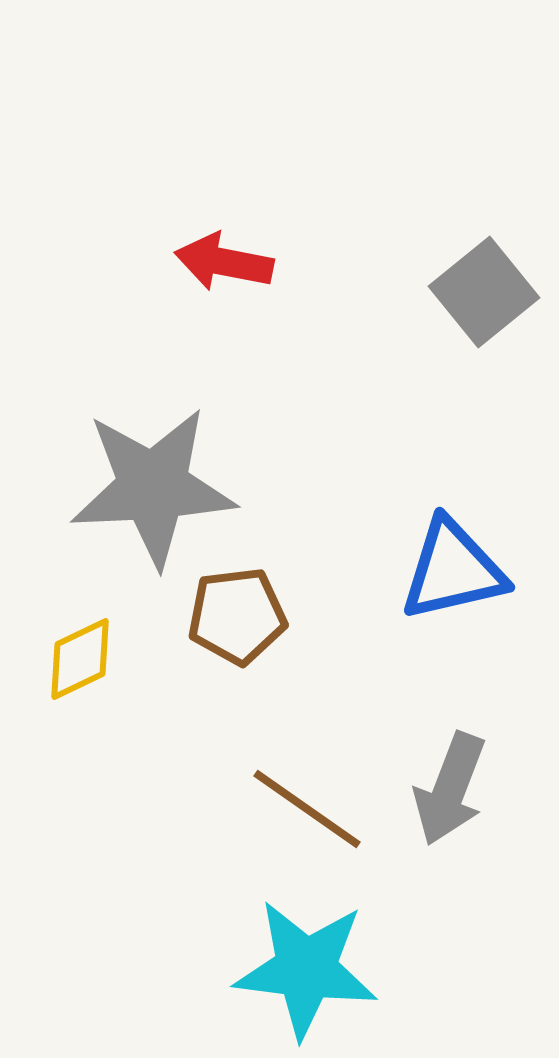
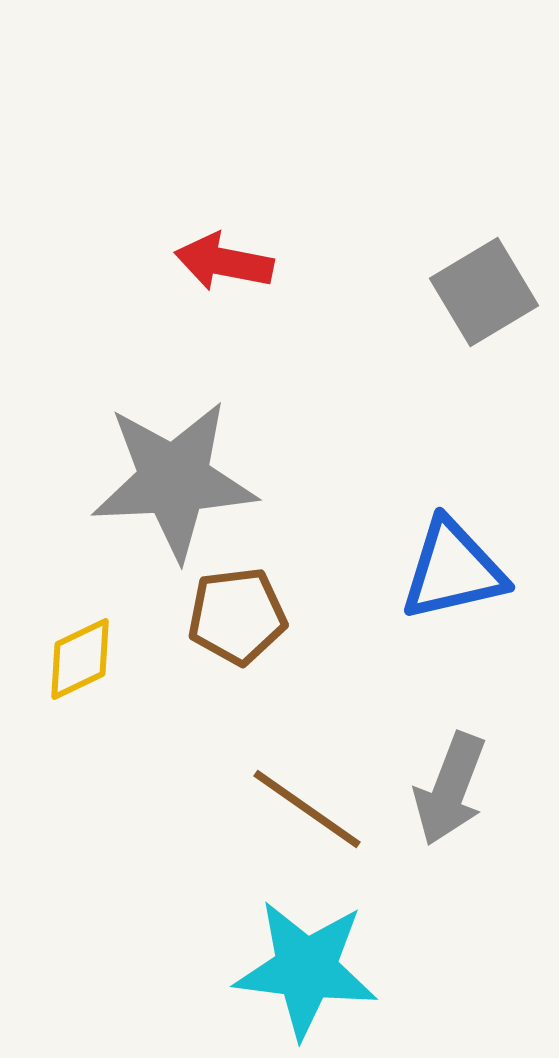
gray square: rotated 8 degrees clockwise
gray star: moved 21 px right, 7 px up
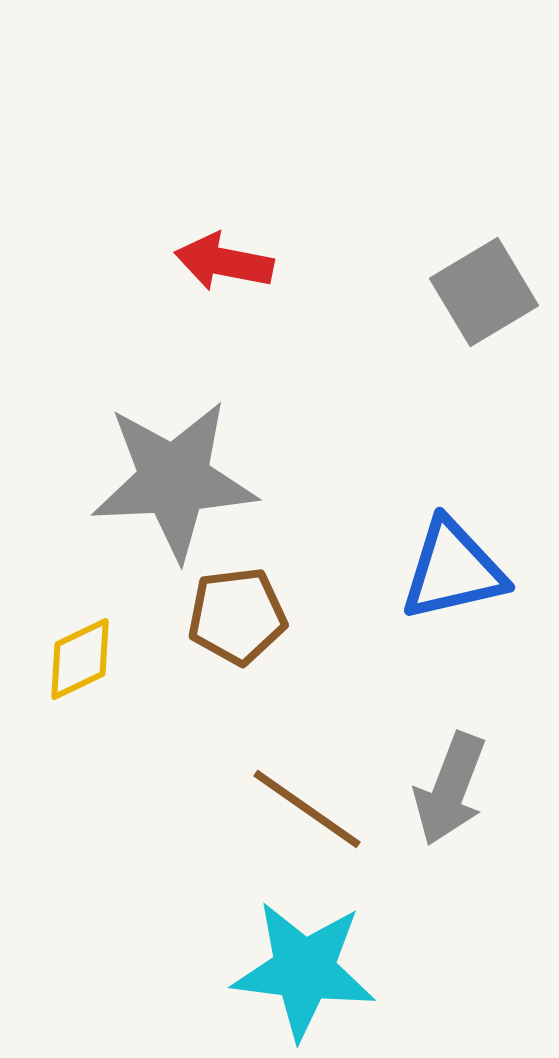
cyan star: moved 2 px left, 1 px down
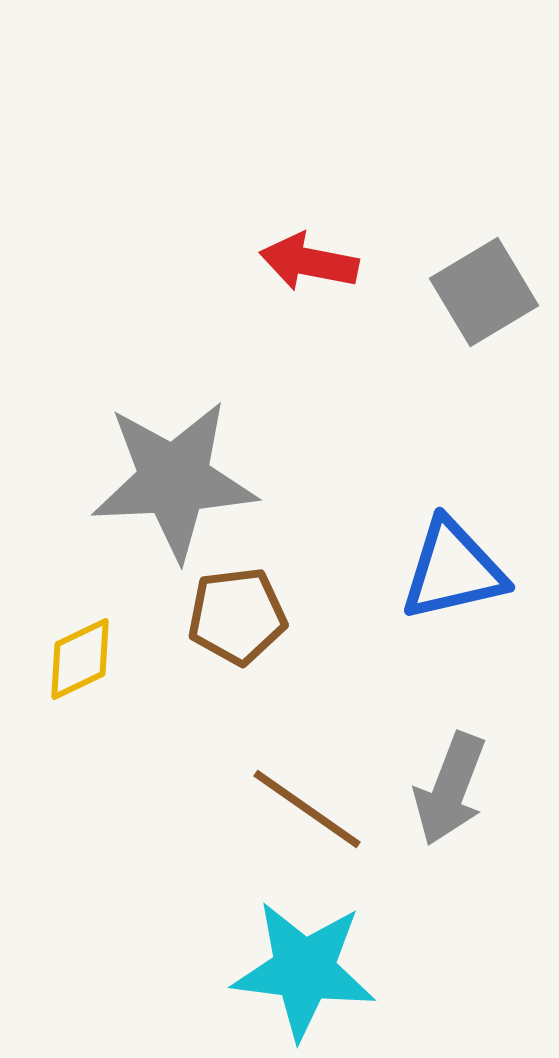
red arrow: moved 85 px right
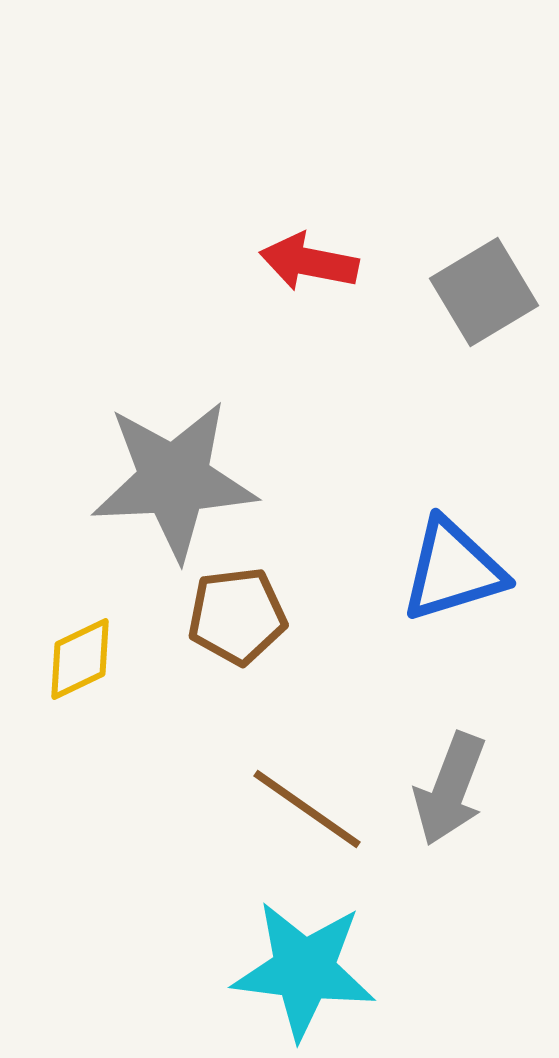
blue triangle: rotated 4 degrees counterclockwise
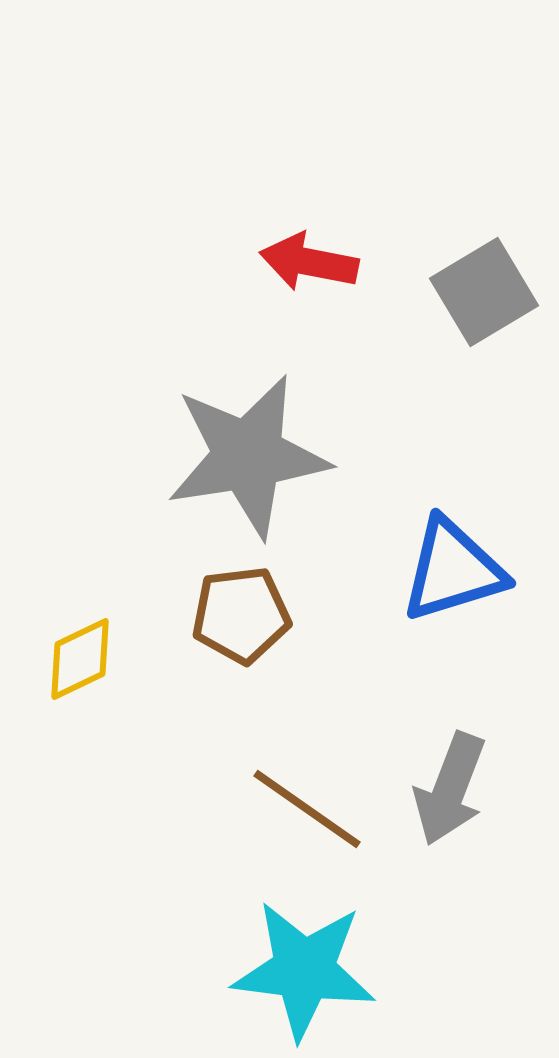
gray star: moved 74 px right, 24 px up; rotated 6 degrees counterclockwise
brown pentagon: moved 4 px right, 1 px up
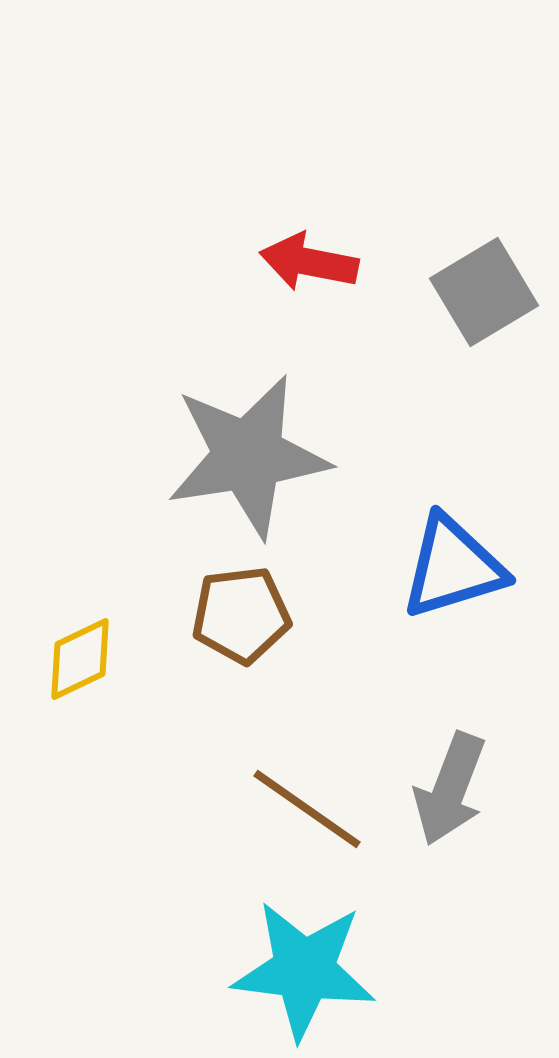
blue triangle: moved 3 px up
